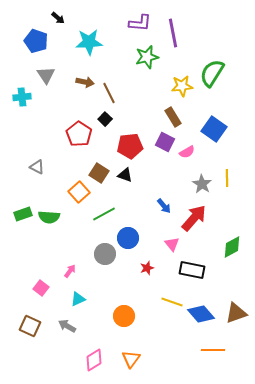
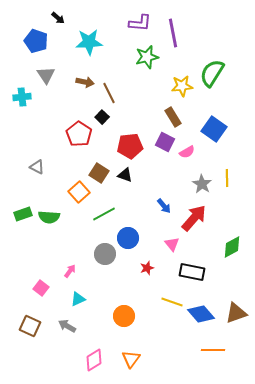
black square at (105, 119): moved 3 px left, 2 px up
black rectangle at (192, 270): moved 2 px down
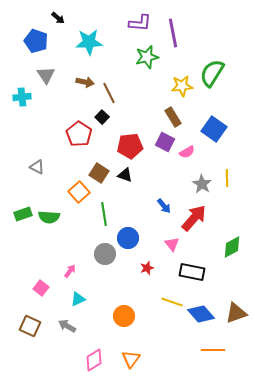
green line at (104, 214): rotated 70 degrees counterclockwise
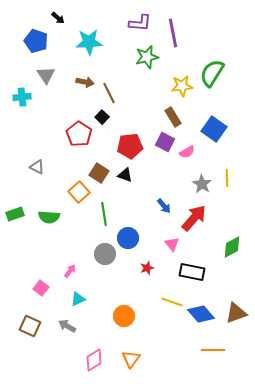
green rectangle at (23, 214): moved 8 px left
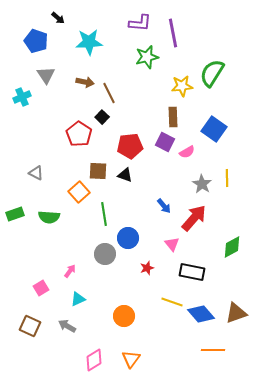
cyan cross at (22, 97): rotated 18 degrees counterclockwise
brown rectangle at (173, 117): rotated 30 degrees clockwise
gray triangle at (37, 167): moved 1 px left, 6 px down
brown square at (99, 173): moved 1 px left, 2 px up; rotated 30 degrees counterclockwise
pink square at (41, 288): rotated 21 degrees clockwise
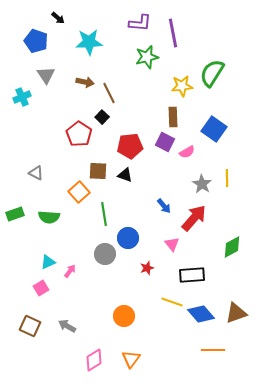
black rectangle at (192, 272): moved 3 px down; rotated 15 degrees counterclockwise
cyan triangle at (78, 299): moved 30 px left, 37 px up
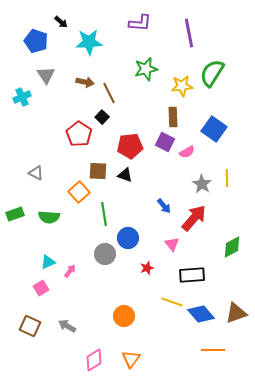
black arrow at (58, 18): moved 3 px right, 4 px down
purple line at (173, 33): moved 16 px right
green star at (147, 57): moved 1 px left, 12 px down
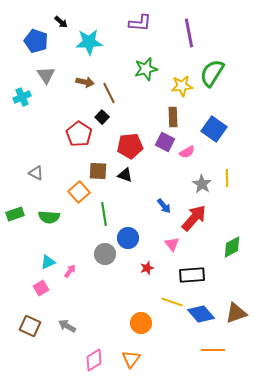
orange circle at (124, 316): moved 17 px right, 7 px down
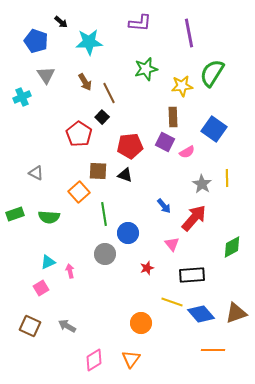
brown arrow at (85, 82): rotated 48 degrees clockwise
blue circle at (128, 238): moved 5 px up
pink arrow at (70, 271): rotated 48 degrees counterclockwise
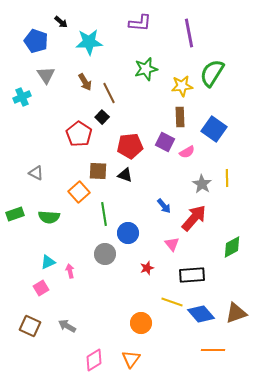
brown rectangle at (173, 117): moved 7 px right
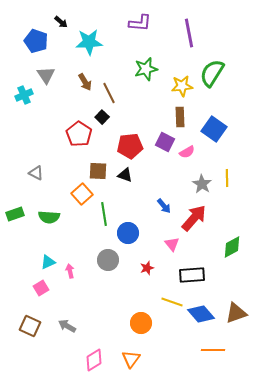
cyan cross at (22, 97): moved 2 px right, 2 px up
orange square at (79, 192): moved 3 px right, 2 px down
gray circle at (105, 254): moved 3 px right, 6 px down
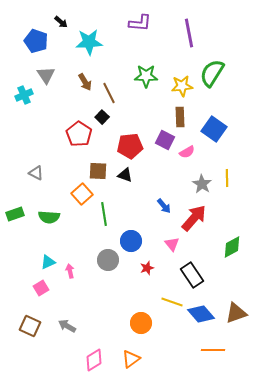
green star at (146, 69): moved 7 px down; rotated 15 degrees clockwise
purple square at (165, 142): moved 2 px up
blue circle at (128, 233): moved 3 px right, 8 px down
black rectangle at (192, 275): rotated 60 degrees clockwise
orange triangle at (131, 359): rotated 18 degrees clockwise
